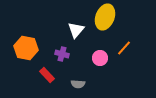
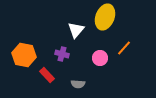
orange hexagon: moved 2 px left, 7 px down
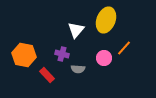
yellow ellipse: moved 1 px right, 3 px down
pink circle: moved 4 px right
gray semicircle: moved 15 px up
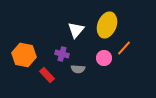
yellow ellipse: moved 1 px right, 5 px down
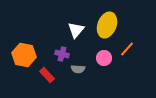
orange line: moved 3 px right, 1 px down
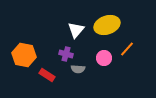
yellow ellipse: rotated 50 degrees clockwise
purple cross: moved 4 px right
red rectangle: rotated 14 degrees counterclockwise
